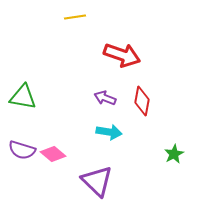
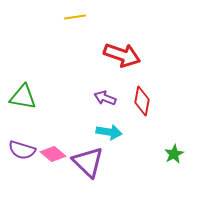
purple triangle: moved 9 px left, 19 px up
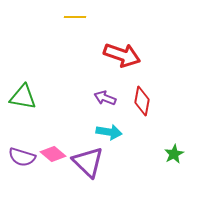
yellow line: rotated 10 degrees clockwise
purple semicircle: moved 7 px down
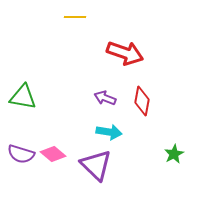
red arrow: moved 3 px right, 2 px up
purple semicircle: moved 1 px left, 3 px up
purple triangle: moved 8 px right, 3 px down
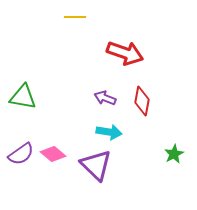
purple semicircle: rotated 52 degrees counterclockwise
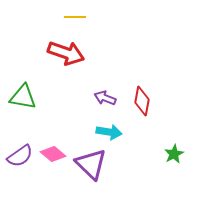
red arrow: moved 59 px left
purple semicircle: moved 1 px left, 2 px down
purple triangle: moved 5 px left, 1 px up
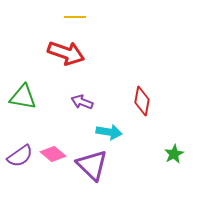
purple arrow: moved 23 px left, 4 px down
purple triangle: moved 1 px right, 1 px down
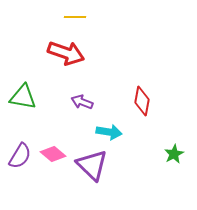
purple semicircle: rotated 24 degrees counterclockwise
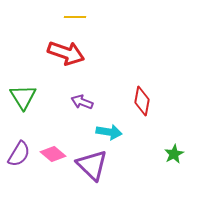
green triangle: rotated 48 degrees clockwise
purple semicircle: moved 1 px left, 2 px up
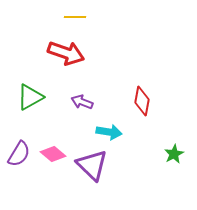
green triangle: moved 7 px right; rotated 32 degrees clockwise
